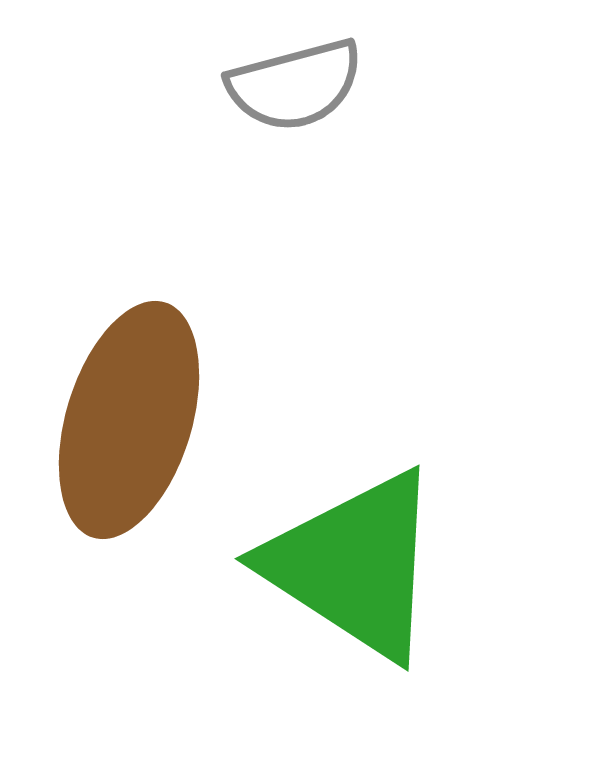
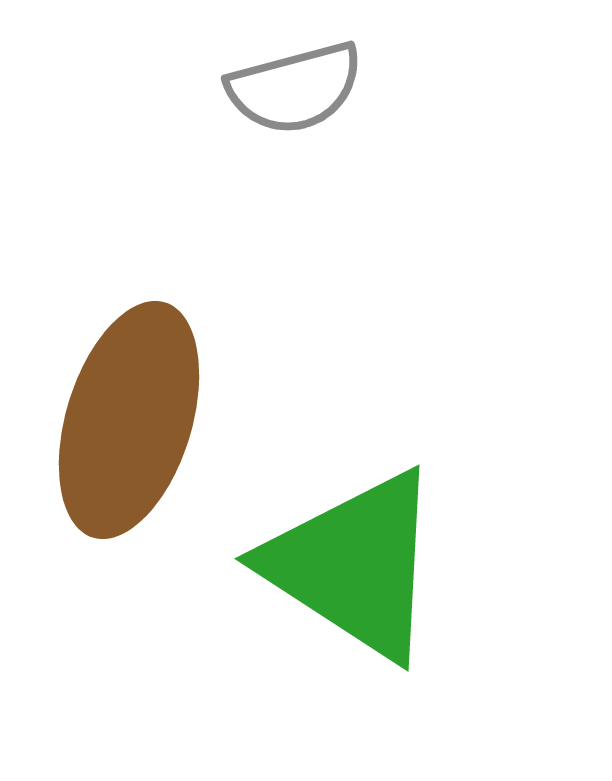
gray semicircle: moved 3 px down
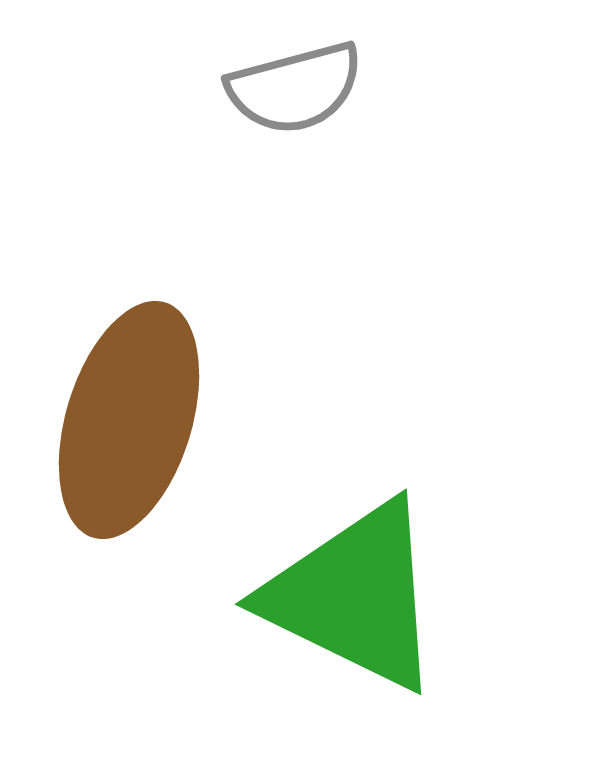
green triangle: moved 31 px down; rotated 7 degrees counterclockwise
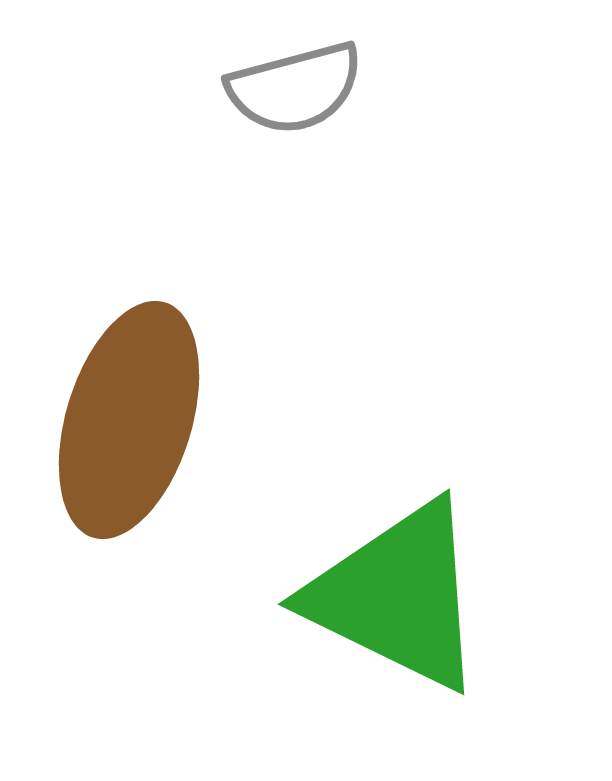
green triangle: moved 43 px right
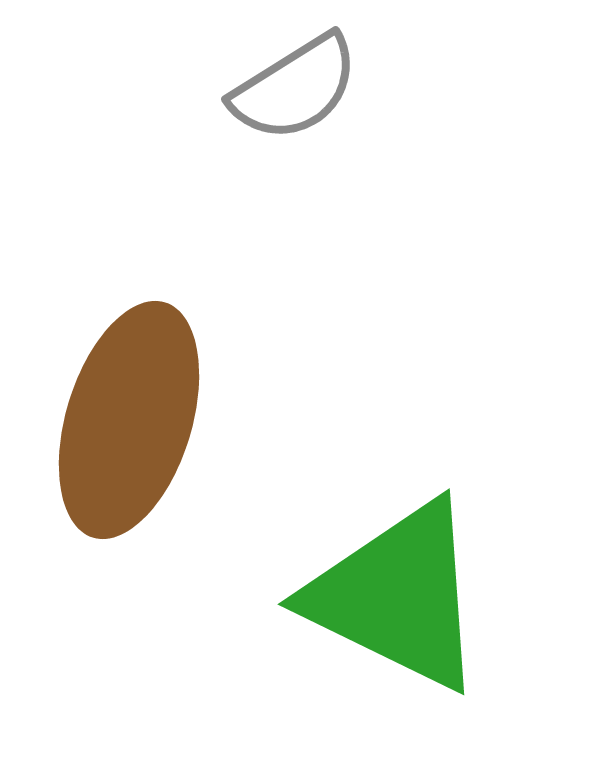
gray semicircle: rotated 17 degrees counterclockwise
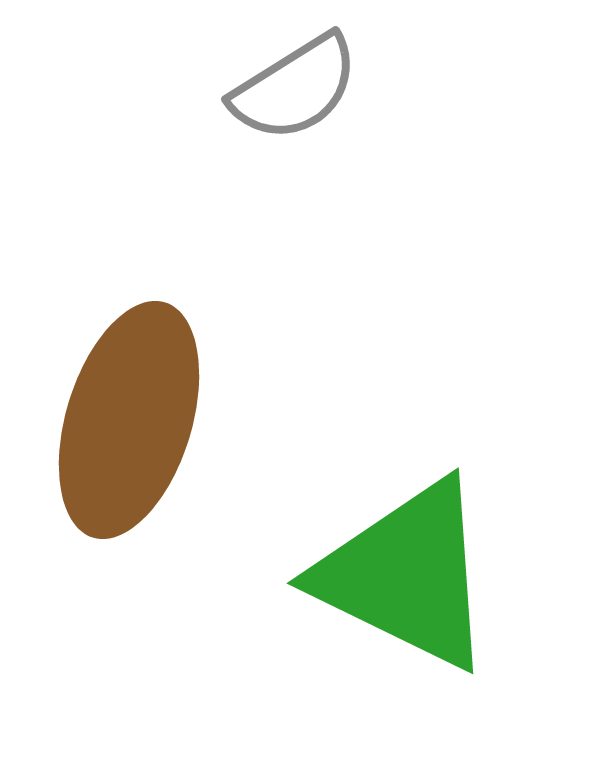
green triangle: moved 9 px right, 21 px up
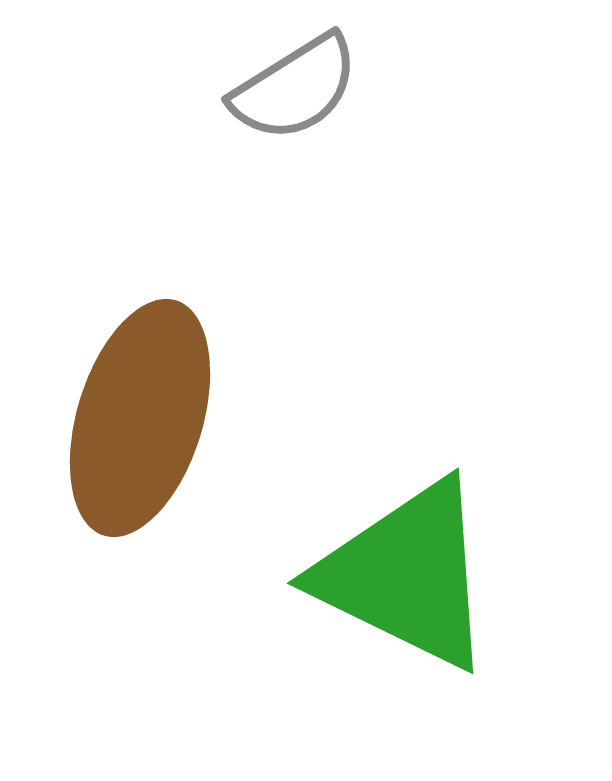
brown ellipse: moved 11 px right, 2 px up
